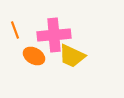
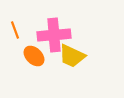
orange ellipse: rotated 15 degrees clockwise
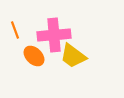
yellow trapezoid: moved 1 px right; rotated 12 degrees clockwise
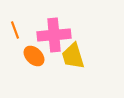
yellow trapezoid: rotated 36 degrees clockwise
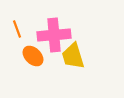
orange line: moved 2 px right, 1 px up
orange ellipse: moved 1 px left
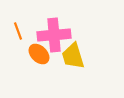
orange line: moved 1 px right, 2 px down
orange ellipse: moved 6 px right, 2 px up
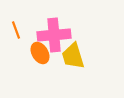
orange line: moved 2 px left, 1 px up
orange ellipse: moved 1 px right, 1 px up; rotated 15 degrees clockwise
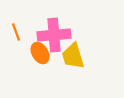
orange line: moved 2 px down
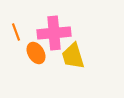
pink cross: moved 2 px up
orange ellipse: moved 4 px left
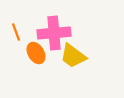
yellow trapezoid: rotated 36 degrees counterclockwise
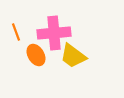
orange ellipse: moved 2 px down
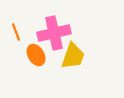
pink cross: rotated 8 degrees counterclockwise
yellow trapezoid: rotated 108 degrees counterclockwise
